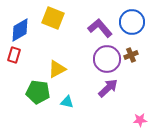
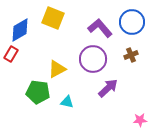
red rectangle: moved 3 px left, 1 px up; rotated 14 degrees clockwise
purple circle: moved 14 px left
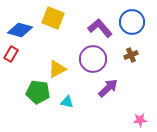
blue diamond: rotated 45 degrees clockwise
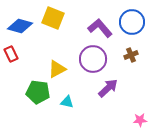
blue diamond: moved 4 px up
red rectangle: rotated 56 degrees counterclockwise
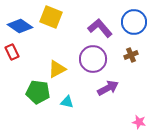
yellow square: moved 2 px left, 1 px up
blue circle: moved 2 px right
blue diamond: rotated 20 degrees clockwise
red rectangle: moved 1 px right, 2 px up
purple arrow: rotated 15 degrees clockwise
pink star: moved 1 px left, 2 px down; rotated 16 degrees clockwise
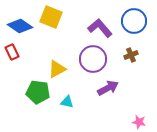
blue circle: moved 1 px up
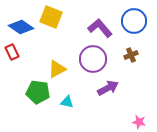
blue diamond: moved 1 px right, 1 px down
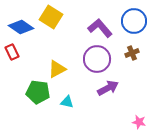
yellow square: rotated 10 degrees clockwise
brown cross: moved 1 px right, 2 px up
purple circle: moved 4 px right
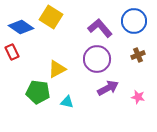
brown cross: moved 6 px right, 2 px down
pink star: moved 1 px left, 25 px up
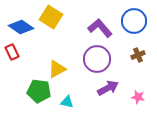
green pentagon: moved 1 px right, 1 px up
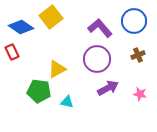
yellow square: rotated 20 degrees clockwise
pink star: moved 2 px right, 3 px up
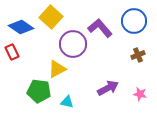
yellow square: rotated 10 degrees counterclockwise
purple circle: moved 24 px left, 15 px up
